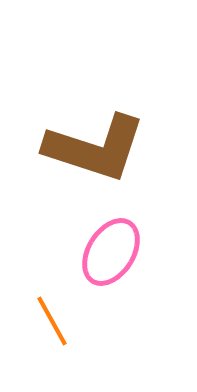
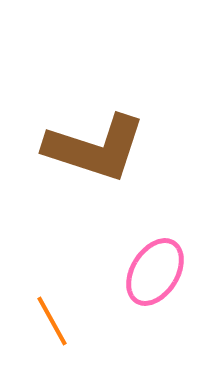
pink ellipse: moved 44 px right, 20 px down
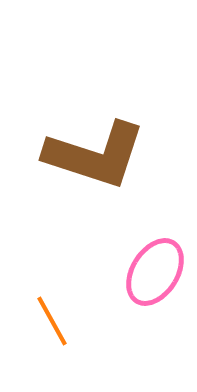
brown L-shape: moved 7 px down
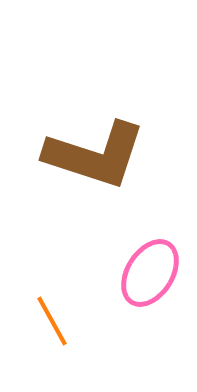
pink ellipse: moved 5 px left, 1 px down
